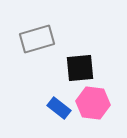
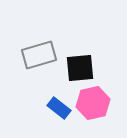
gray rectangle: moved 2 px right, 16 px down
pink hexagon: rotated 20 degrees counterclockwise
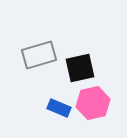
black square: rotated 8 degrees counterclockwise
blue rectangle: rotated 15 degrees counterclockwise
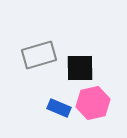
black square: rotated 12 degrees clockwise
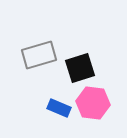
black square: rotated 16 degrees counterclockwise
pink hexagon: rotated 20 degrees clockwise
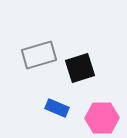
pink hexagon: moved 9 px right, 15 px down; rotated 8 degrees counterclockwise
blue rectangle: moved 2 px left
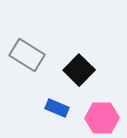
gray rectangle: moved 12 px left; rotated 48 degrees clockwise
black square: moved 1 px left, 2 px down; rotated 28 degrees counterclockwise
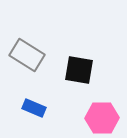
black square: rotated 36 degrees counterclockwise
blue rectangle: moved 23 px left
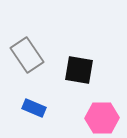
gray rectangle: rotated 24 degrees clockwise
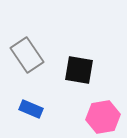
blue rectangle: moved 3 px left, 1 px down
pink hexagon: moved 1 px right, 1 px up; rotated 8 degrees counterclockwise
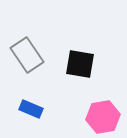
black square: moved 1 px right, 6 px up
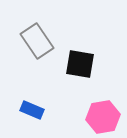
gray rectangle: moved 10 px right, 14 px up
blue rectangle: moved 1 px right, 1 px down
